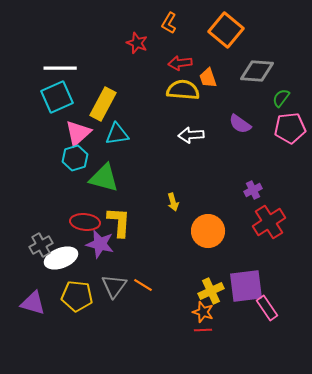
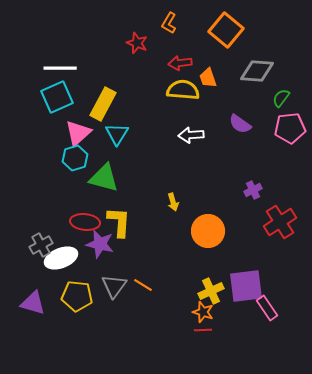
cyan triangle: rotated 50 degrees counterclockwise
red cross: moved 11 px right
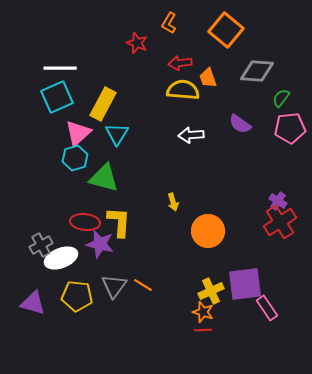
purple cross: moved 25 px right, 11 px down; rotated 30 degrees counterclockwise
purple square: moved 1 px left, 2 px up
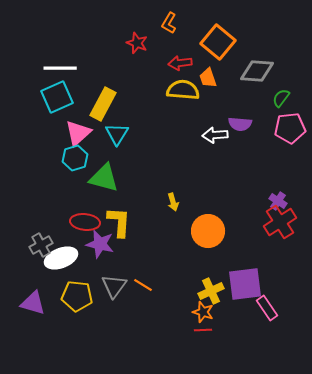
orange square: moved 8 px left, 12 px down
purple semicircle: rotated 30 degrees counterclockwise
white arrow: moved 24 px right
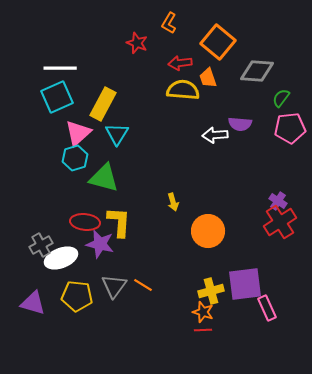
yellow cross: rotated 10 degrees clockwise
pink rectangle: rotated 10 degrees clockwise
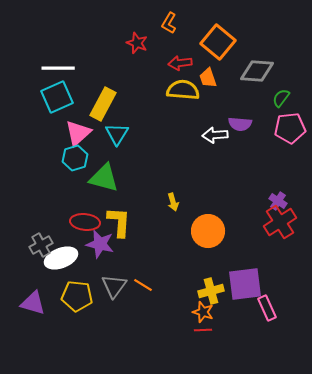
white line: moved 2 px left
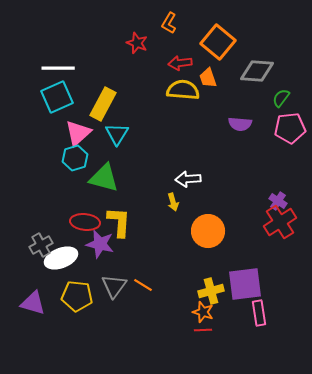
white arrow: moved 27 px left, 44 px down
pink rectangle: moved 8 px left, 5 px down; rotated 15 degrees clockwise
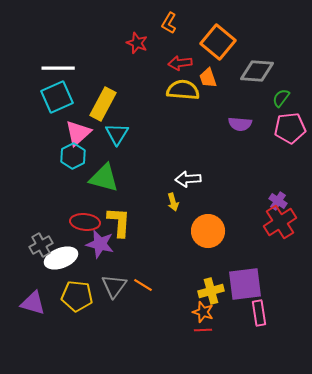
cyan hexagon: moved 2 px left, 2 px up; rotated 10 degrees counterclockwise
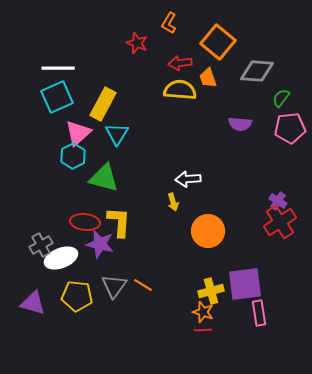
yellow semicircle: moved 3 px left
